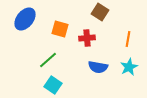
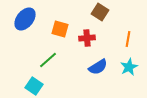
blue semicircle: rotated 42 degrees counterclockwise
cyan square: moved 19 px left, 1 px down
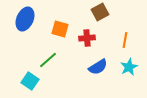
brown square: rotated 30 degrees clockwise
blue ellipse: rotated 15 degrees counterclockwise
orange line: moved 3 px left, 1 px down
cyan square: moved 4 px left, 5 px up
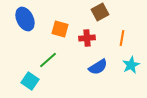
blue ellipse: rotated 50 degrees counterclockwise
orange line: moved 3 px left, 2 px up
cyan star: moved 2 px right, 2 px up
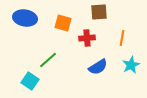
brown square: moved 1 px left; rotated 24 degrees clockwise
blue ellipse: moved 1 px up; rotated 55 degrees counterclockwise
orange square: moved 3 px right, 6 px up
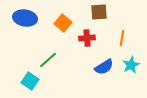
orange square: rotated 24 degrees clockwise
blue semicircle: moved 6 px right
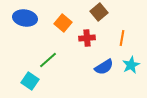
brown square: rotated 36 degrees counterclockwise
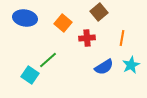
cyan square: moved 6 px up
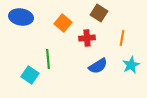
brown square: moved 1 px down; rotated 18 degrees counterclockwise
blue ellipse: moved 4 px left, 1 px up
green line: moved 1 px up; rotated 54 degrees counterclockwise
blue semicircle: moved 6 px left, 1 px up
